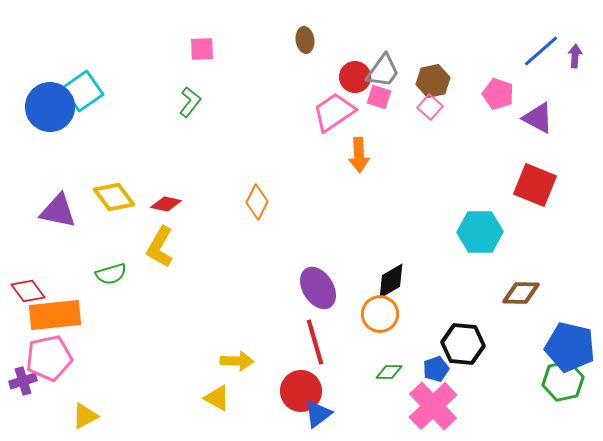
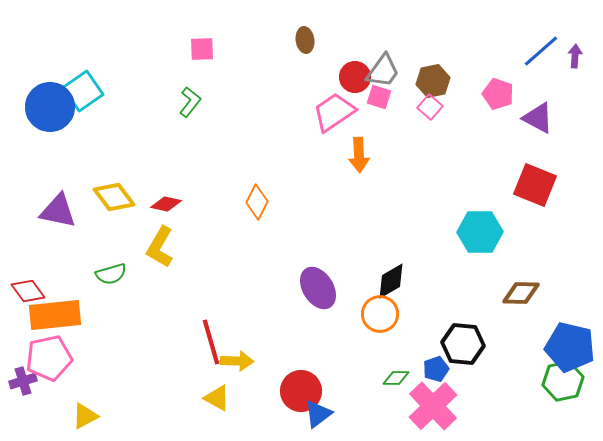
red line at (315, 342): moved 104 px left
green diamond at (389, 372): moved 7 px right, 6 px down
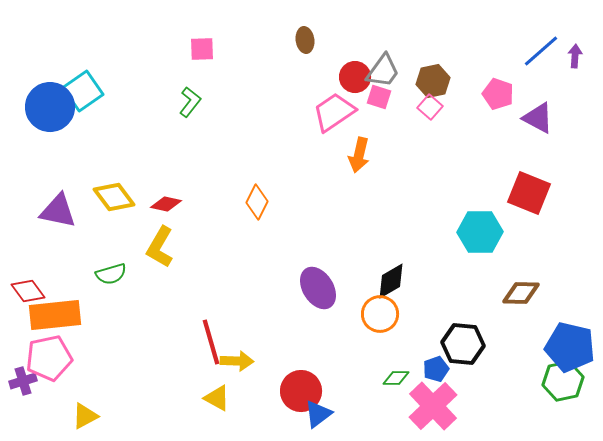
orange arrow at (359, 155): rotated 16 degrees clockwise
red square at (535, 185): moved 6 px left, 8 px down
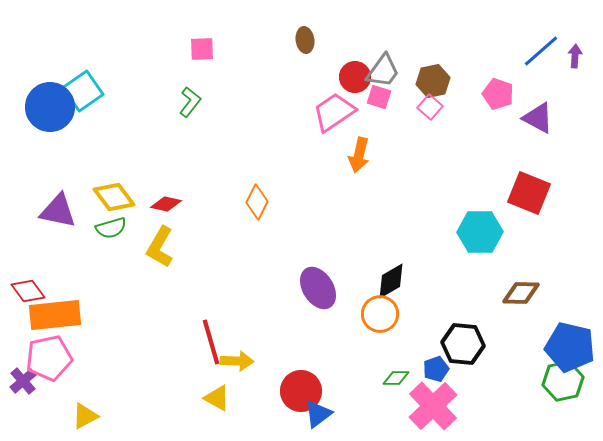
green semicircle at (111, 274): moved 46 px up
purple cross at (23, 381): rotated 24 degrees counterclockwise
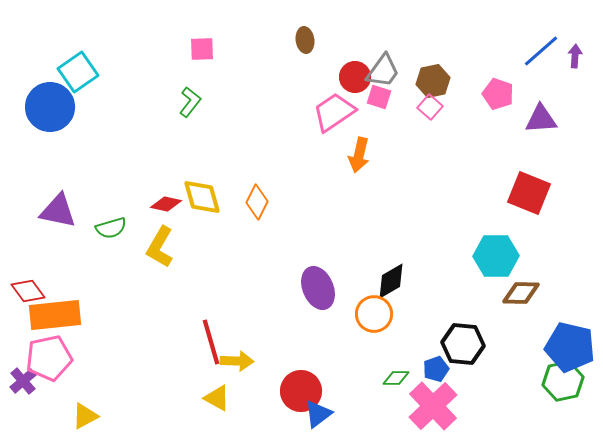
cyan square at (83, 91): moved 5 px left, 19 px up
purple triangle at (538, 118): moved 3 px right, 1 px down; rotated 32 degrees counterclockwise
yellow diamond at (114, 197): moved 88 px right; rotated 21 degrees clockwise
cyan hexagon at (480, 232): moved 16 px right, 24 px down
purple ellipse at (318, 288): rotated 9 degrees clockwise
orange circle at (380, 314): moved 6 px left
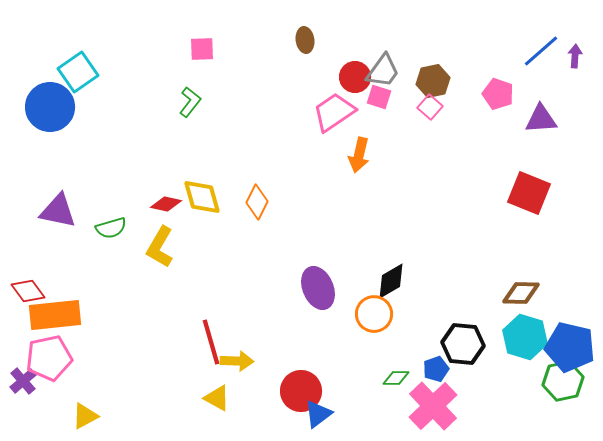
cyan hexagon at (496, 256): moved 29 px right, 81 px down; rotated 18 degrees clockwise
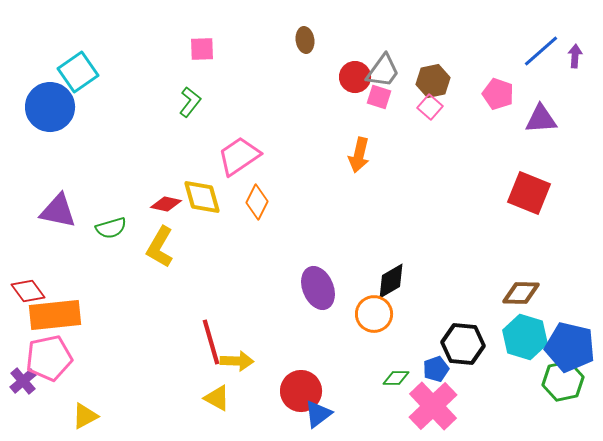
pink trapezoid at (334, 112): moved 95 px left, 44 px down
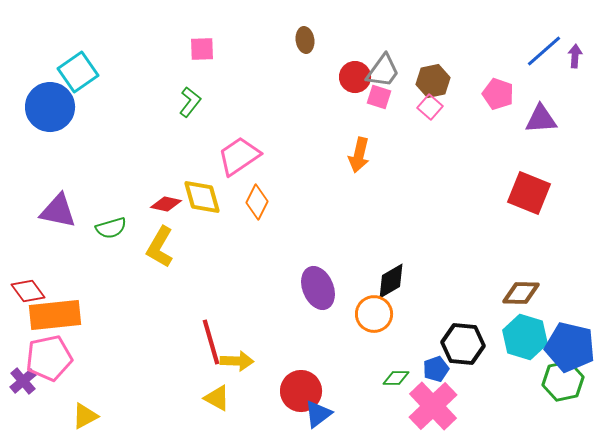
blue line at (541, 51): moved 3 px right
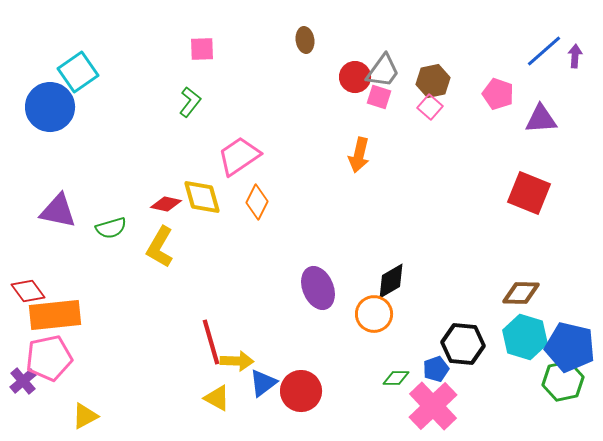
blue triangle at (318, 414): moved 55 px left, 31 px up
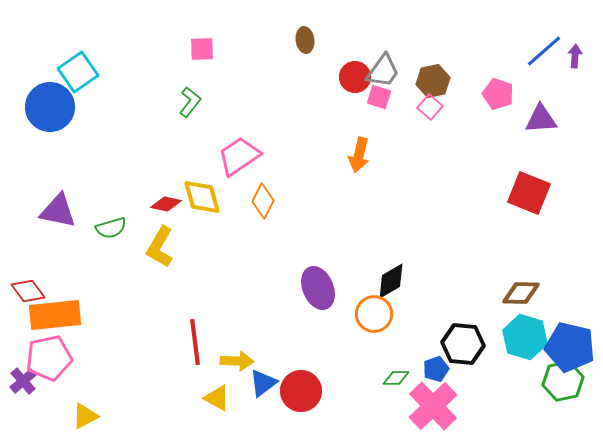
orange diamond at (257, 202): moved 6 px right, 1 px up
red line at (211, 342): moved 16 px left; rotated 9 degrees clockwise
